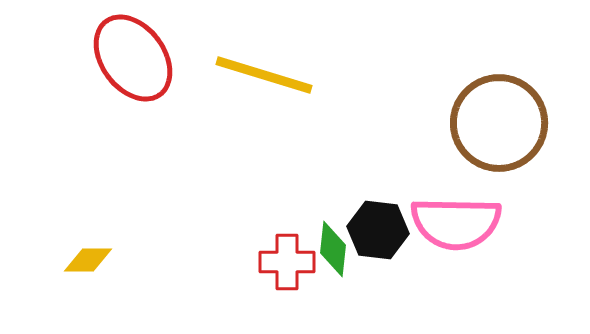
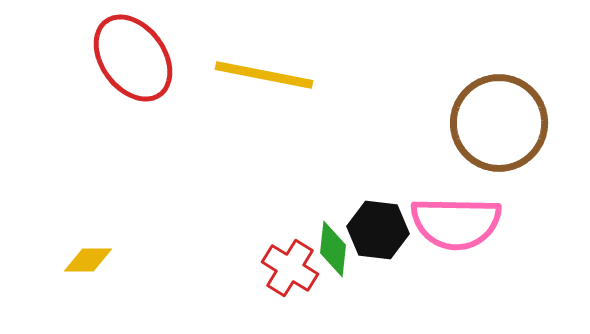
yellow line: rotated 6 degrees counterclockwise
red cross: moved 3 px right, 6 px down; rotated 32 degrees clockwise
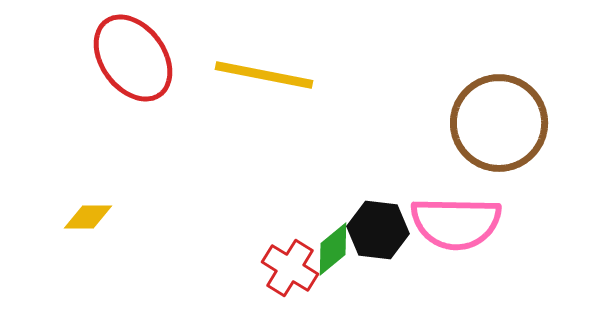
green diamond: rotated 44 degrees clockwise
yellow diamond: moved 43 px up
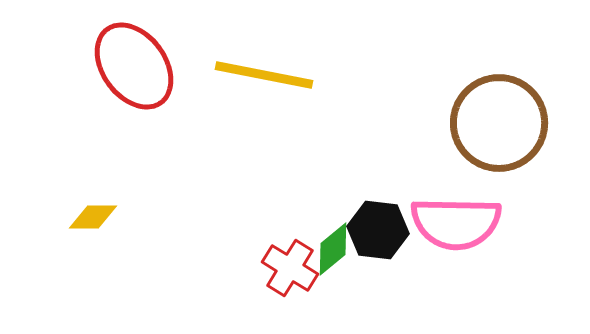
red ellipse: moved 1 px right, 8 px down
yellow diamond: moved 5 px right
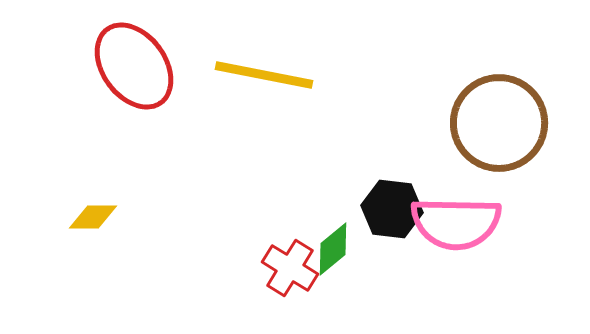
black hexagon: moved 14 px right, 21 px up
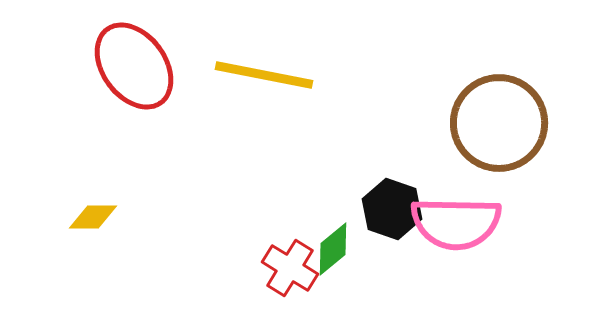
black hexagon: rotated 12 degrees clockwise
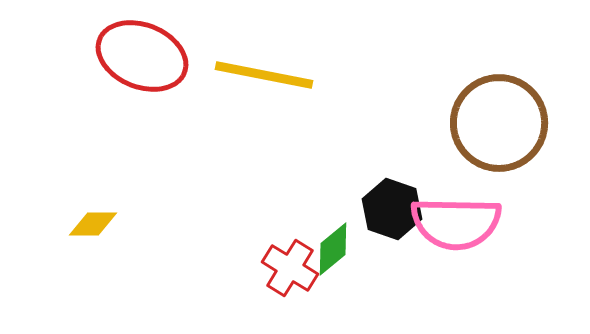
red ellipse: moved 8 px right, 10 px up; rotated 32 degrees counterclockwise
yellow diamond: moved 7 px down
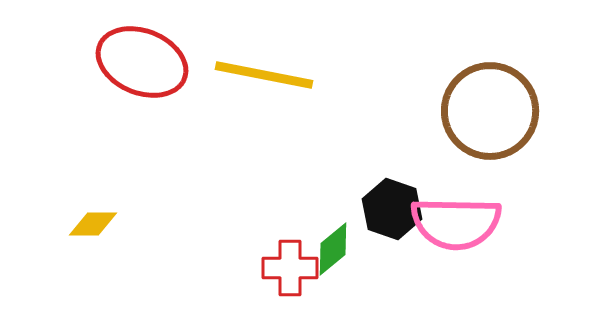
red ellipse: moved 6 px down
brown circle: moved 9 px left, 12 px up
red cross: rotated 32 degrees counterclockwise
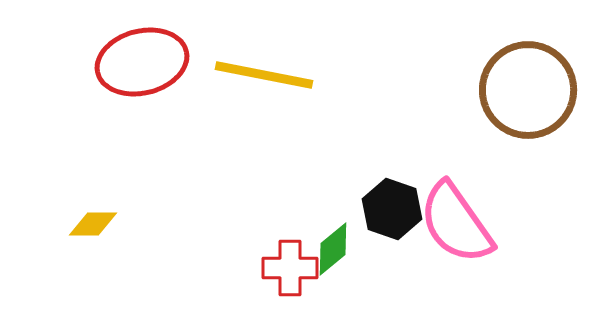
red ellipse: rotated 36 degrees counterclockwise
brown circle: moved 38 px right, 21 px up
pink semicircle: rotated 54 degrees clockwise
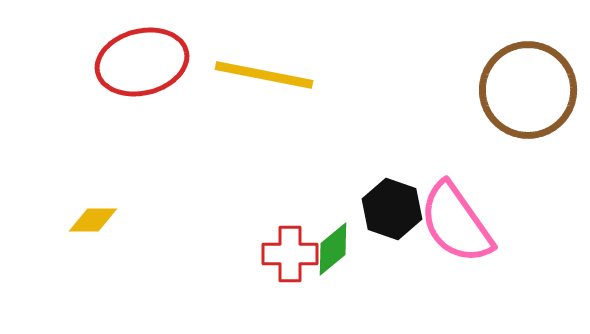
yellow diamond: moved 4 px up
red cross: moved 14 px up
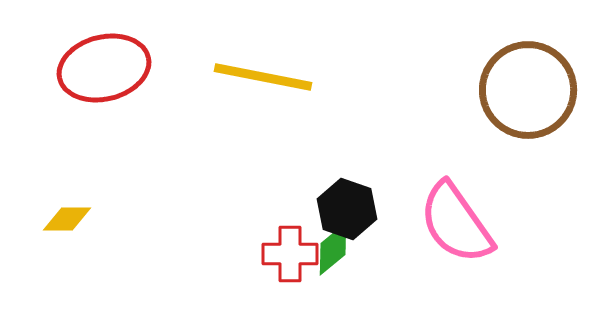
red ellipse: moved 38 px left, 6 px down
yellow line: moved 1 px left, 2 px down
black hexagon: moved 45 px left
yellow diamond: moved 26 px left, 1 px up
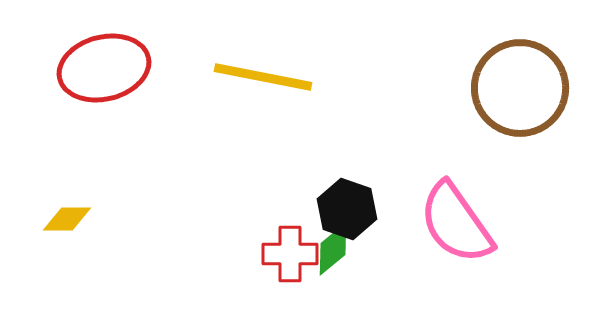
brown circle: moved 8 px left, 2 px up
